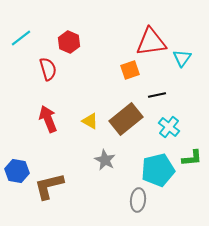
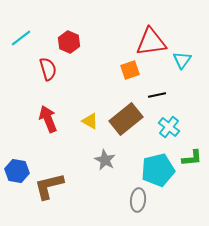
cyan triangle: moved 2 px down
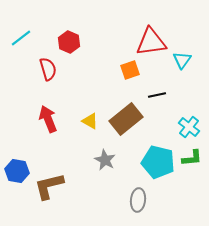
cyan cross: moved 20 px right
cyan pentagon: moved 8 px up; rotated 28 degrees clockwise
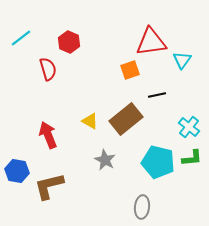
red arrow: moved 16 px down
gray ellipse: moved 4 px right, 7 px down
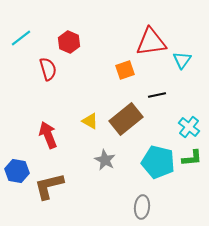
orange square: moved 5 px left
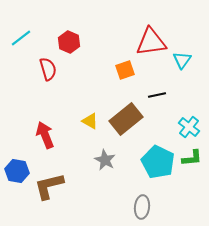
red arrow: moved 3 px left
cyan pentagon: rotated 12 degrees clockwise
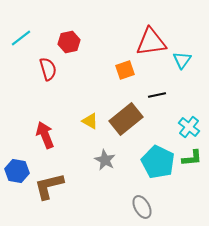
red hexagon: rotated 25 degrees clockwise
gray ellipse: rotated 35 degrees counterclockwise
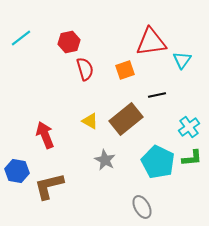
red semicircle: moved 37 px right
cyan cross: rotated 15 degrees clockwise
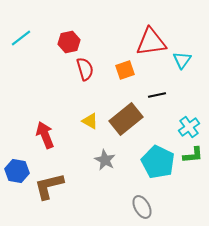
green L-shape: moved 1 px right, 3 px up
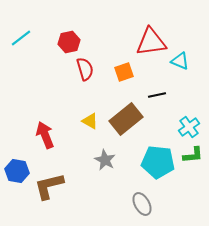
cyan triangle: moved 2 px left, 1 px down; rotated 42 degrees counterclockwise
orange square: moved 1 px left, 2 px down
cyan pentagon: rotated 20 degrees counterclockwise
gray ellipse: moved 3 px up
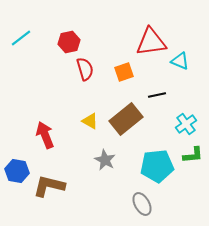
cyan cross: moved 3 px left, 3 px up
cyan pentagon: moved 1 px left, 4 px down; rotated 12 degrees counterclockwise
brown L-shape: rotated 28 degrees clockwise
